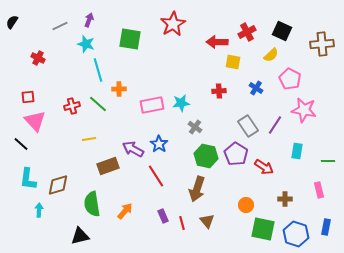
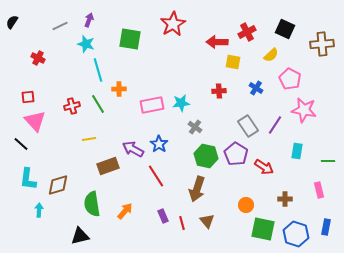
black square at (282, 31): moved 3 px right, 2 px up
green line at (98, 104): rotated 18 degrees clockwise
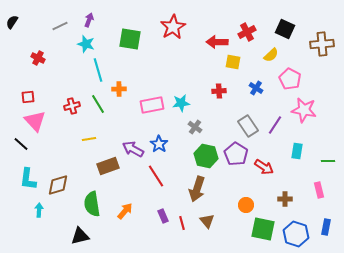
red star at (173, 24): moved 3 px down
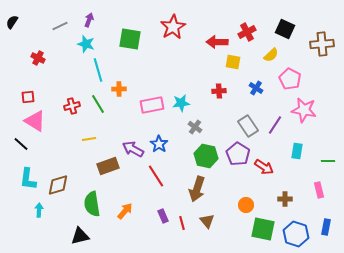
pink triangle at (35, 121): rotated 15 degrees counterclockwise
purple pentagon at (236, 154): moved 2 px right
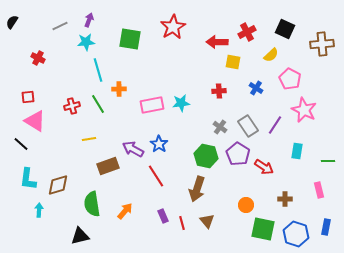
cyan star at (86, 44): moved 2 px up; rotated 24 degrees counterclockwise
pink star at (304, 110): rotated 15 degrees clockwise
gray cross at (195, 127): moved 25 px right
